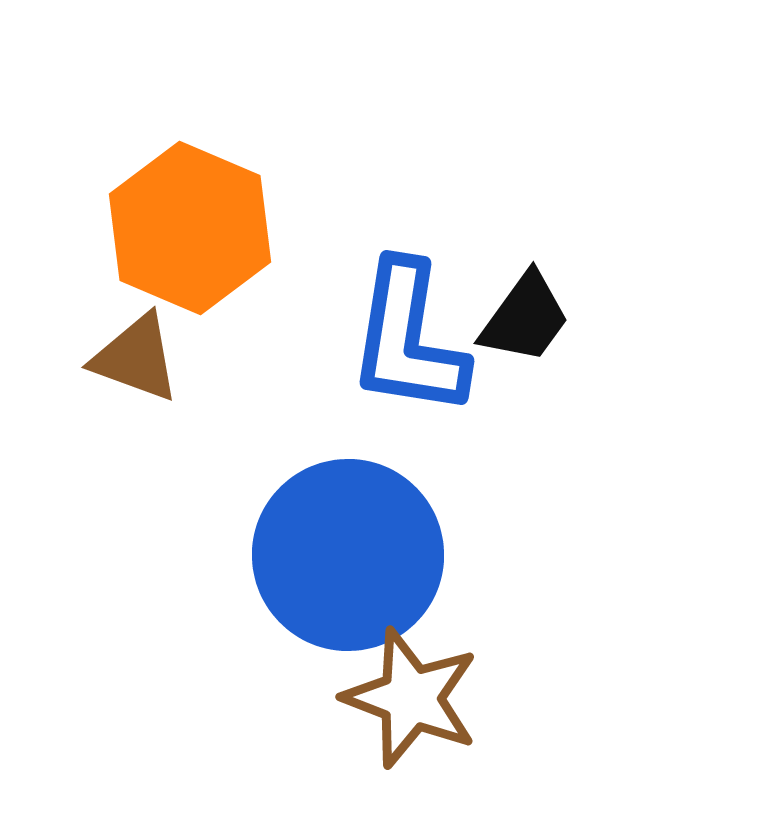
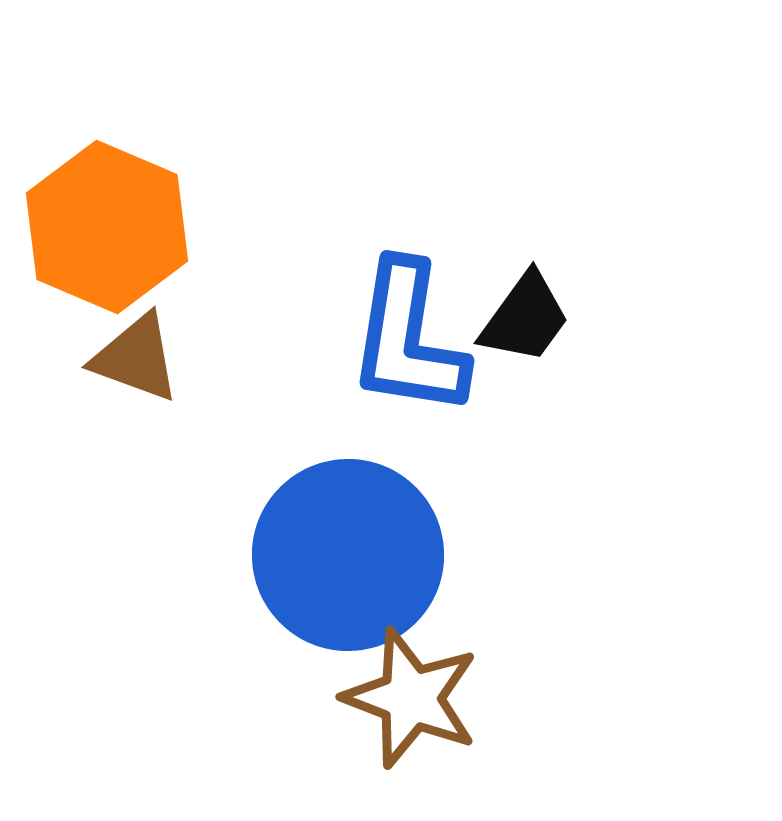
orange hexagon: moved 83 px left, 1 px up
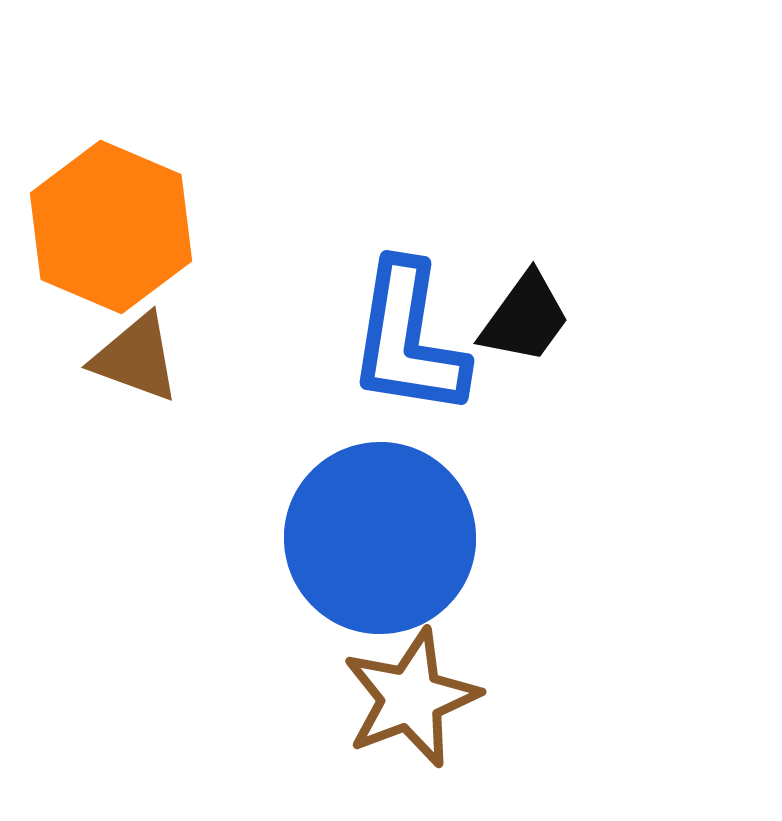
orange hexagon: moved 4 px right
blue circle: moved 32 px right, 17 px up
brown star: rotated 30 degrees clockwise
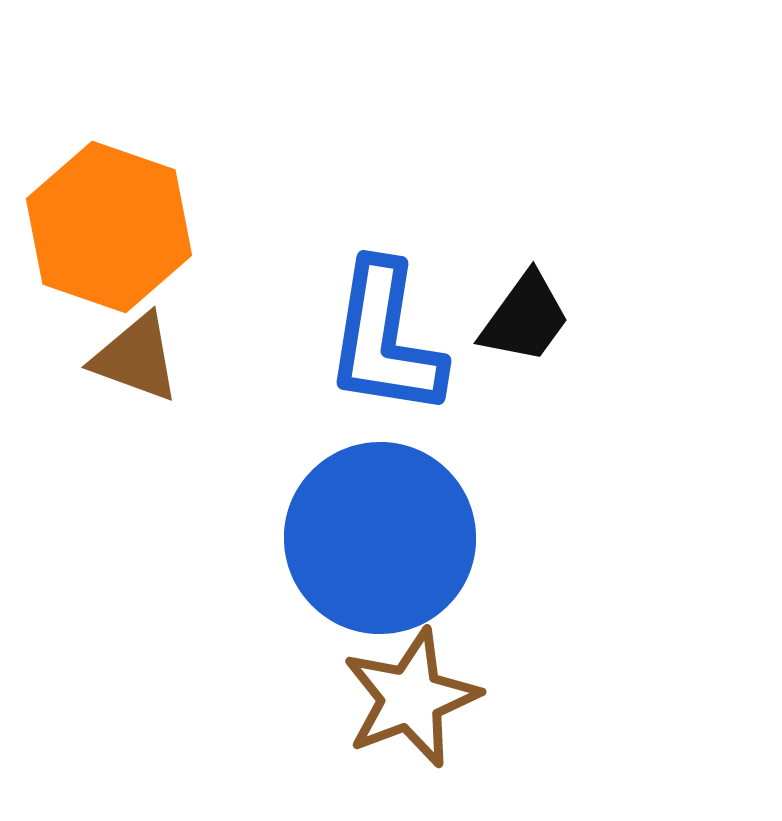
orange hexagon: moved 2 px left; rotated 4 degrees counterclockwise
blue L-shape: moved 23 px left
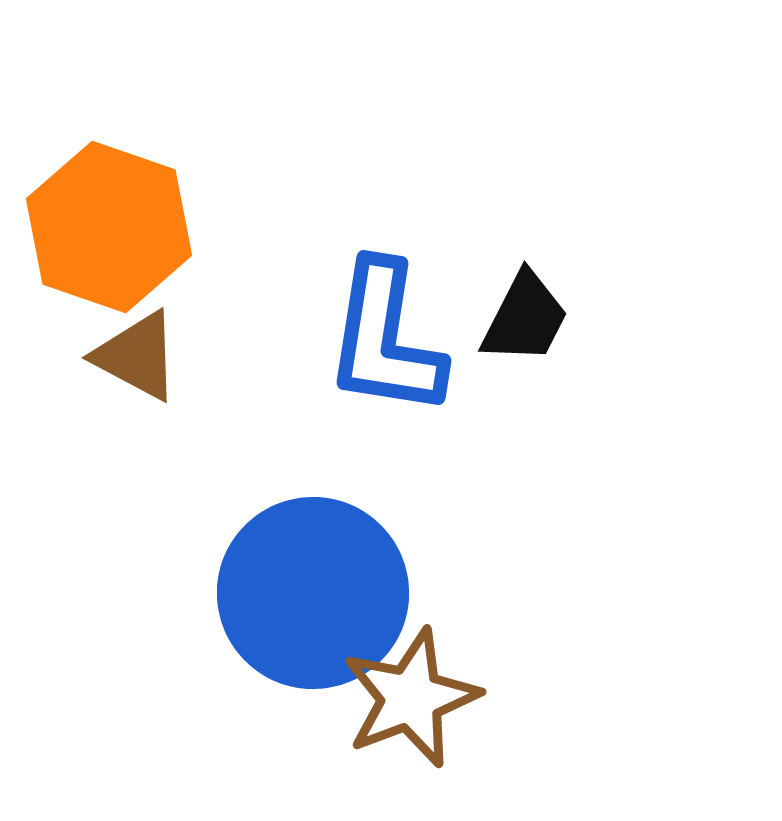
black trapezoid: rotated 9 degrees counterclockwise
brown triangle: moved 1 px right, 2 px up; rotated 8 degrees clockwise
blue circle: moved 67 px left, 55 px down
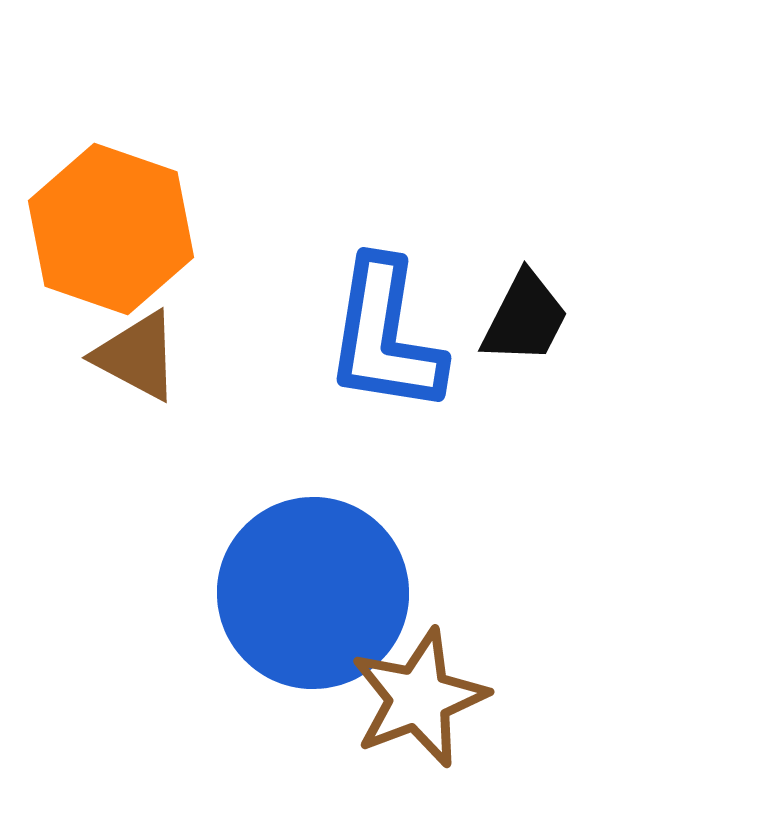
orange hexagon: moved 2 px right, 2 px down
blue L-shape: moved 3 px up
brown star: moved 8 px right
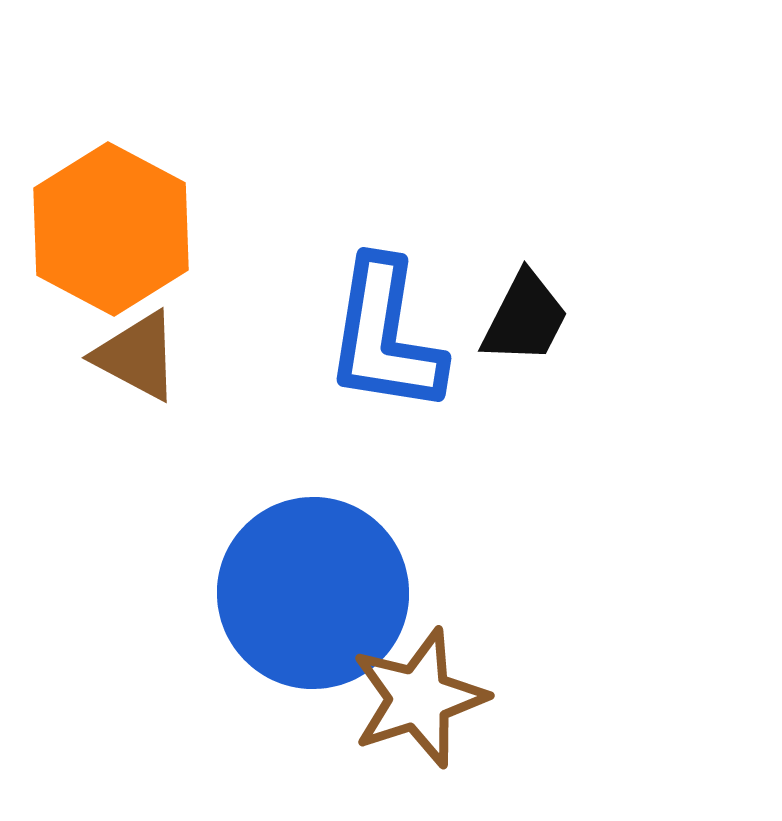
orange hexagon: rotated 9 degrees clockwise
brown star: rotated 3 degrees clockwise
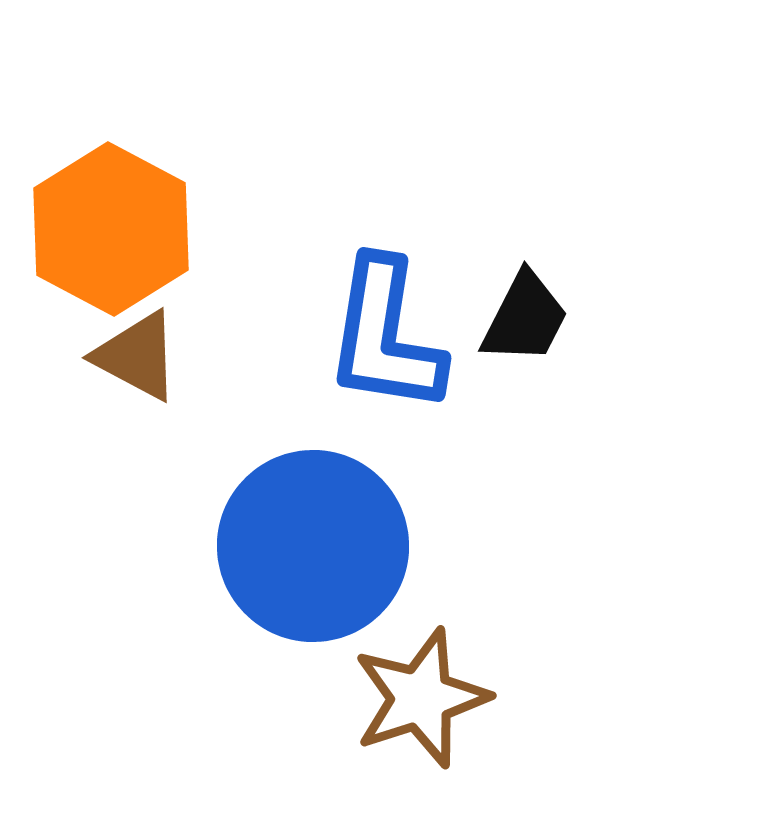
blue circle: moved 47 px up
brown star: moved 2 px right
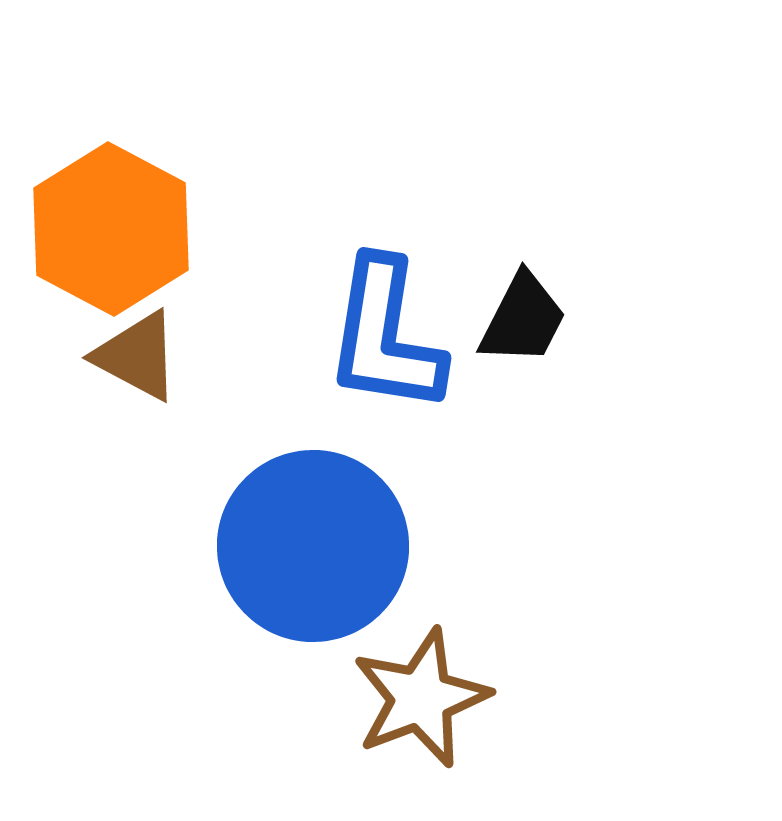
black trapezoid: moved 2 px left, 1 px down
brown star: rotated 3 degrees counterclockwise
